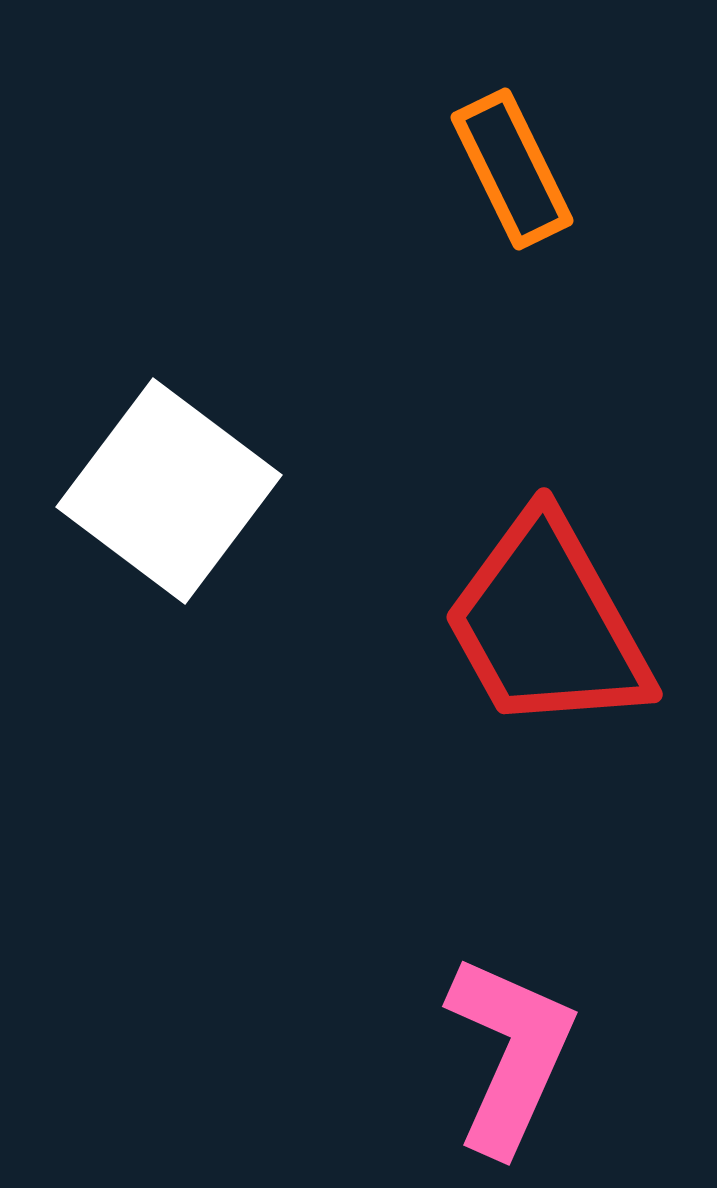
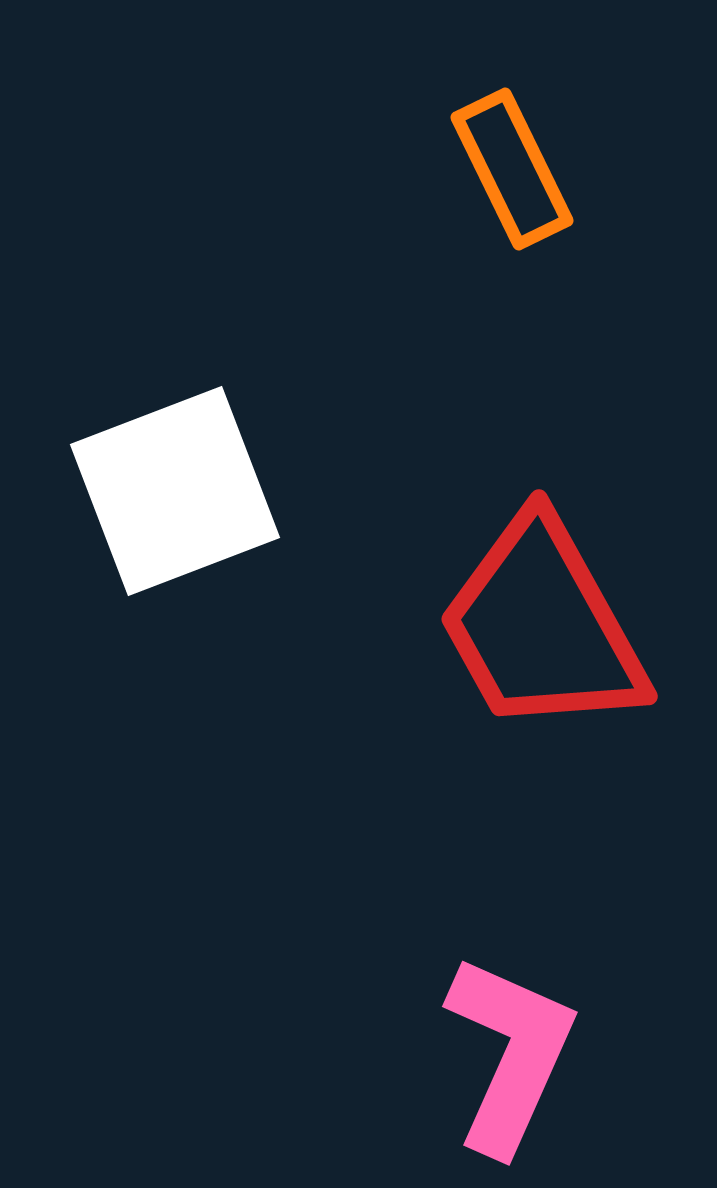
white square: moved 6 px right; rotated 32 degrees clockwise
red trapezoid: moved 5 px left, 2 px down
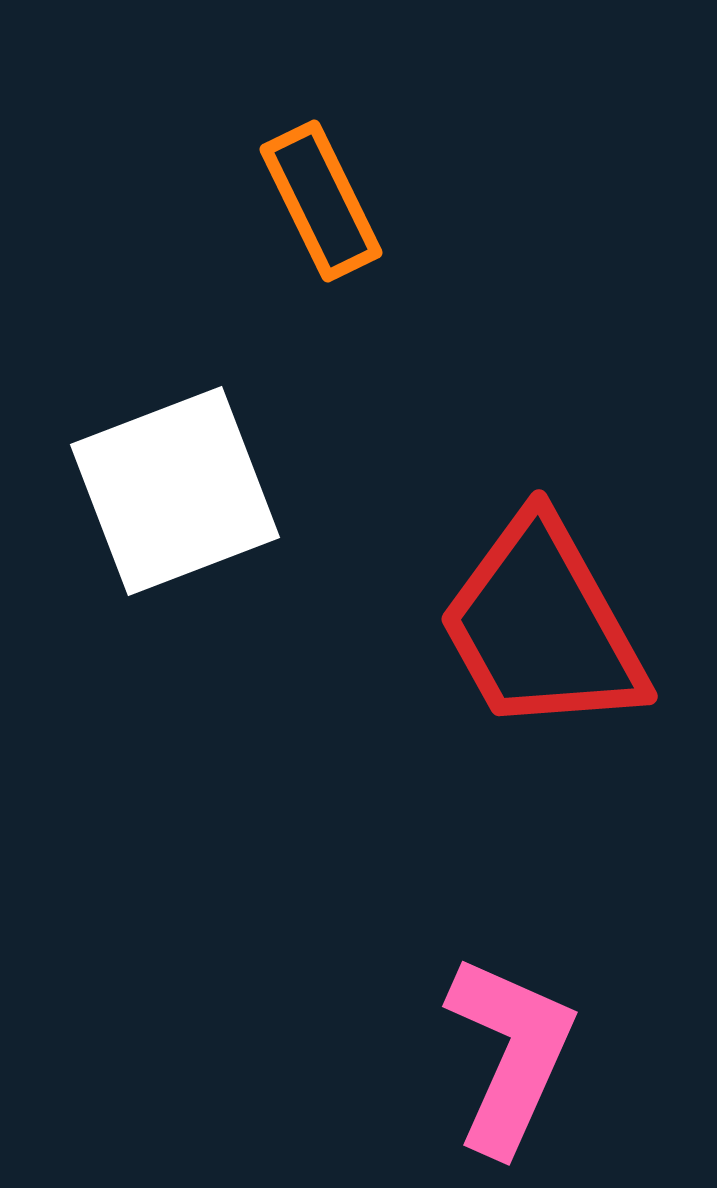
orange rectangle: moved 191 px left, 32 px down
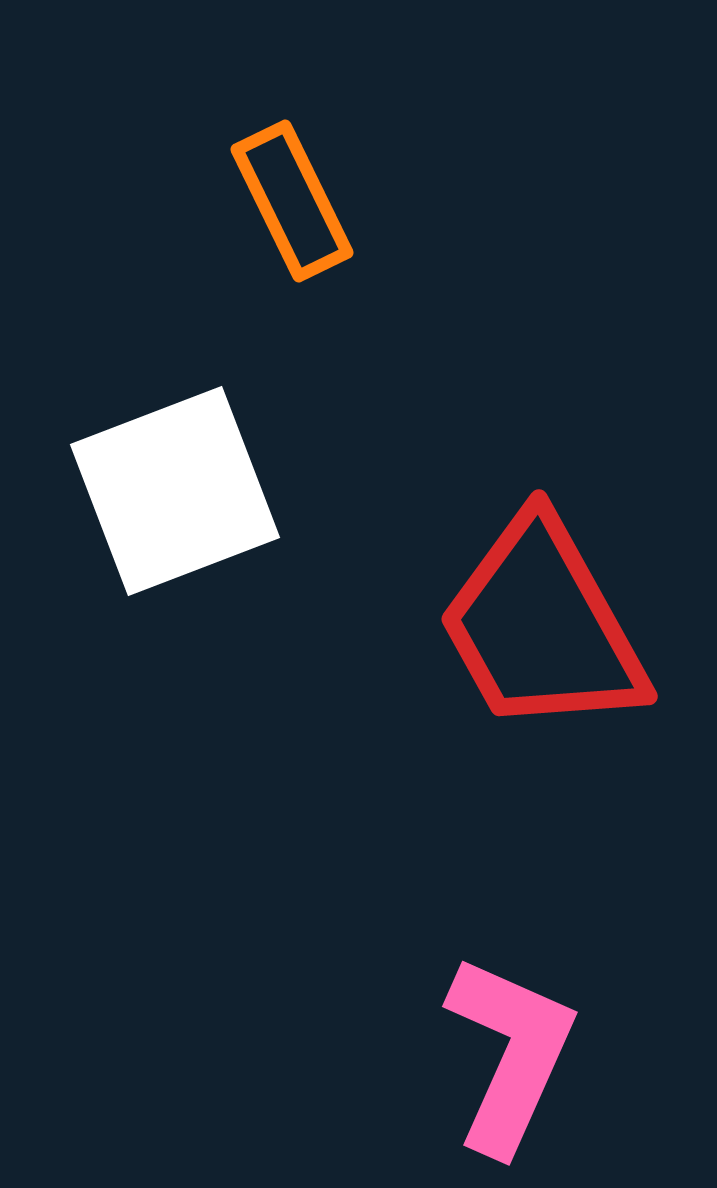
orange rectangle: moved 29 px left
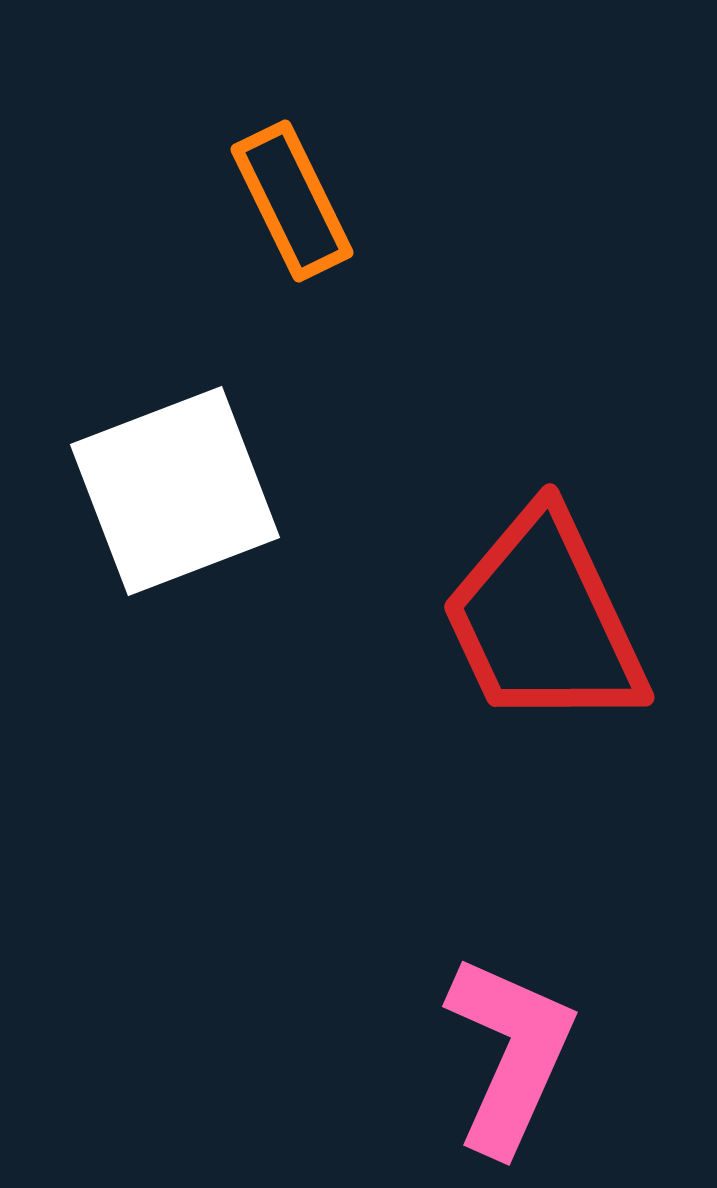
red trapezoid: moved 2 px right, 6 px up; rotated 4 degrees clockwise
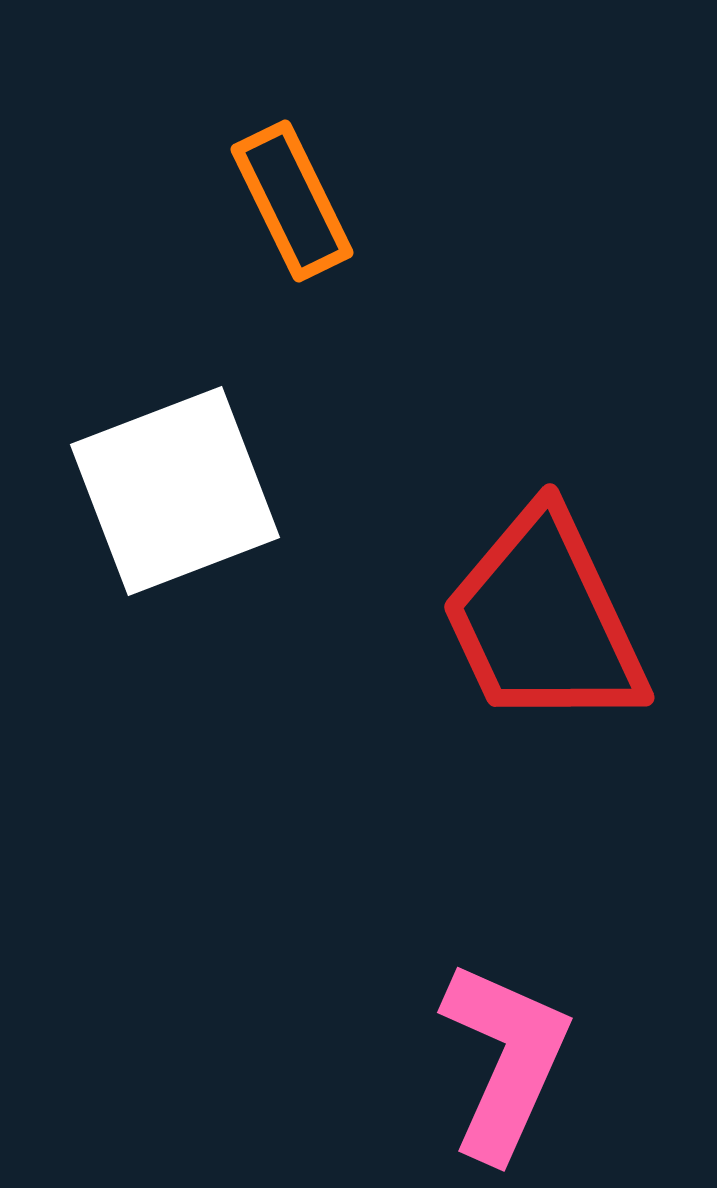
pink L-shape: moved 5 px left, 6 px down
